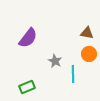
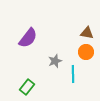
orange circle: moved 3 px left, 2 px up
gray star: rotated 24 degrees clockwise
green rectangle: rotated 28 degrees counterclockwise
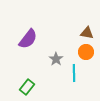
purple semicircle: moved 1 px down
gray star: moved 1 px right, 2 px up; rotated 16 degrees counterclockwise
cyan line: moved 1 px right, 1 px up
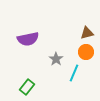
brown triangle: rotated 24 degrees counterclockwise
purple semicircle: rotated 40 degrees clockwise
cyan line: rotated 24 degrees clockwise
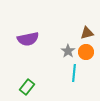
gray star: moved 12 px right, 8 px up
cyan line: rotated 18 degrees counterclockwise
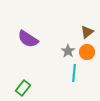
brown triangle: moved 1 px up; rotated 24 degrees counterclockwise
purple semicircle: rotated 45 degrees clockwise
orange circle: moved 1 px right
green rectangle: moved 4 px left, 1 px down
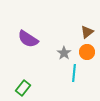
gray star: moved 4 px left, 2 px down
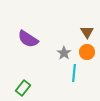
brown triangle: rotated 24 degrees counterclockwise
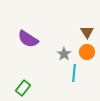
gray star: moved 1 px down
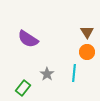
gray star: moved 17 px left, 20 px down
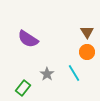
cyan line: rotated 36 degrees counterclockwise
